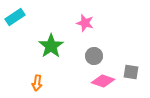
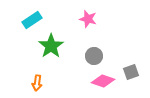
cyan rectangle: moved 17 px right, 3 px down
pink star: moved 3 px right, 4 px up
gray square: rotated 28 degrees counterclockwise
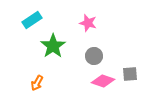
pink star: moved 4 px down
green star: moved 2 px right
gray square: moved 1 px left, 2 px down; rotated 14 degrees clockwise
orange arrow: rotated 21 degrees clockwise
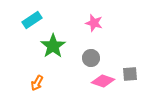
pink star: moved 6 px right
gray circle: moved 3 px left, 2 px down
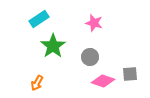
cyan rectangle: moved 7 px right, 1 px up
gray circle: moved 1 px left, 1 px up
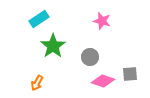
pink star: moved 8 px right, 2 px up
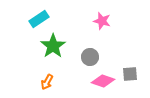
orange arrow: moved 10 px right, 1 px up
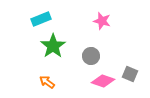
cyan rectangle: moved 2 px right; rotated 12 degrees clockwise
gray circle: moved 1 px right, 1 px up
gray square: rotated 28 degrees clockwise
orange arrow: rotated 98 degrees clockwise
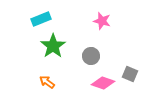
pink diamond: moved 2 px down
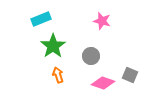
gray square: moved 1 px down
orange arrow: moved 11 px right, 7 px up; rotated 35 degrees clockwise
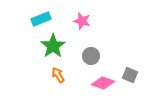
pink star: moved 20 px left
orange arrow: rotated 14 degrees counterclockwise
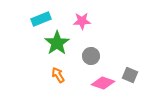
pink star: rotated 18 degrees counterclockwise
green star: moved 4 px right, 3 px up
